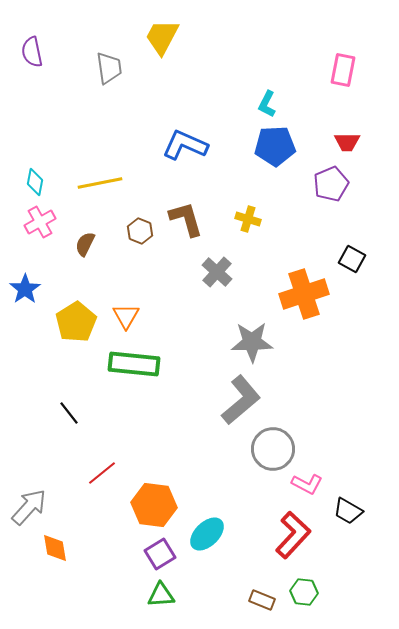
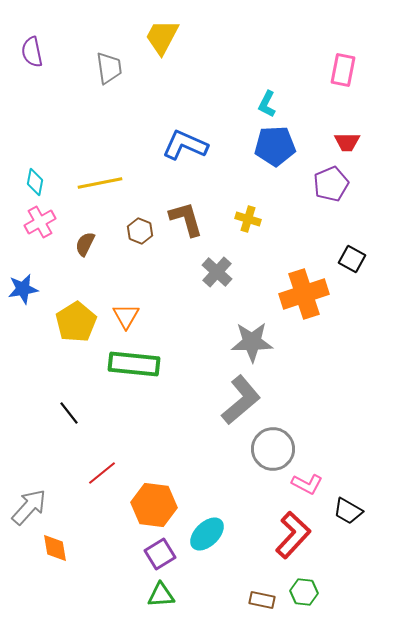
blue star: moved 2 px left; rotated 24 degrees clockwise
brown rectangle: rotated 10 degrees counterclockwise
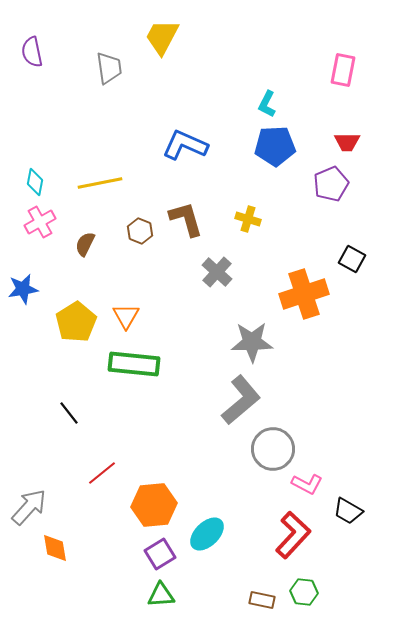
orange hexagon: rotated 12 degrees counterclockwise
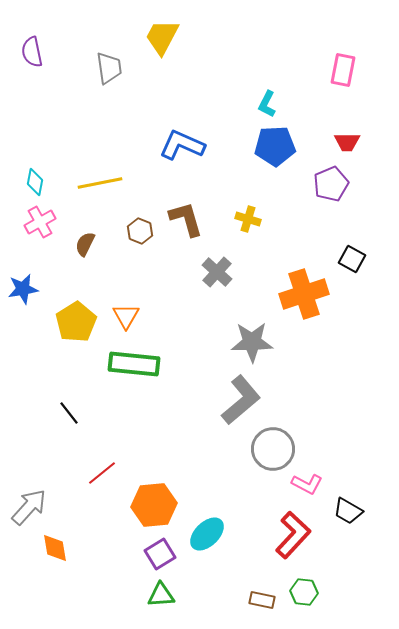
blue L-shape: moved 3 px left
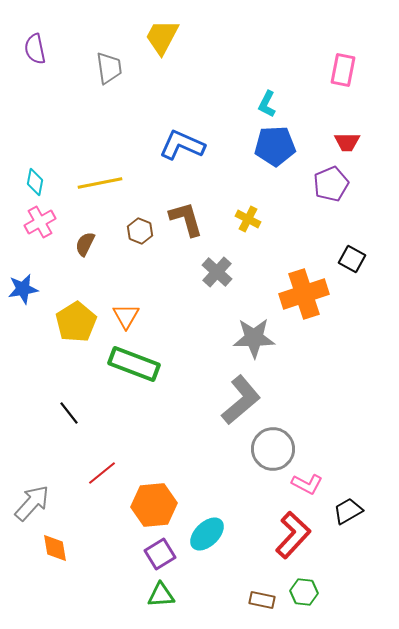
purple semicircle: moved 3 px right, 3 px up
yellow cross: rotated 10 degrees clockwise
gray star: moved 2 px right, 4 px up
green rectangle: rotated 15 degrees clockwise
gray arrow: moved 3 px right, 4 px up
black trapezoid: rotated 120 degrees clockwise
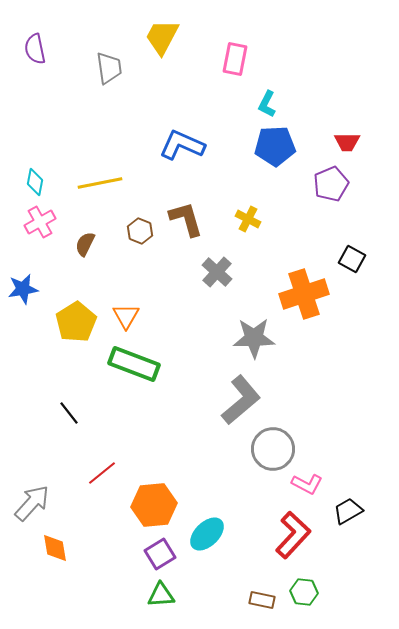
pink rectangle: moved 108 px left, 11 px up
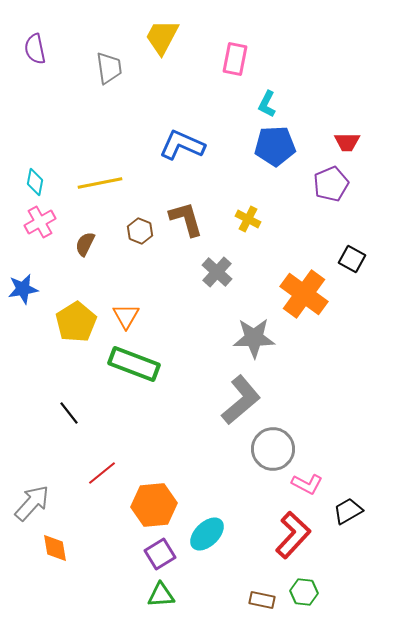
orange cross: rotated 36 degrees counterclockwise
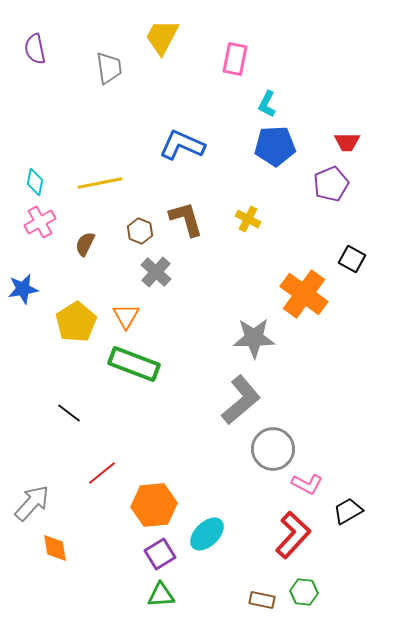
gray cross: moved 61 px left
black line: rotated 15 degrees counterclockwise
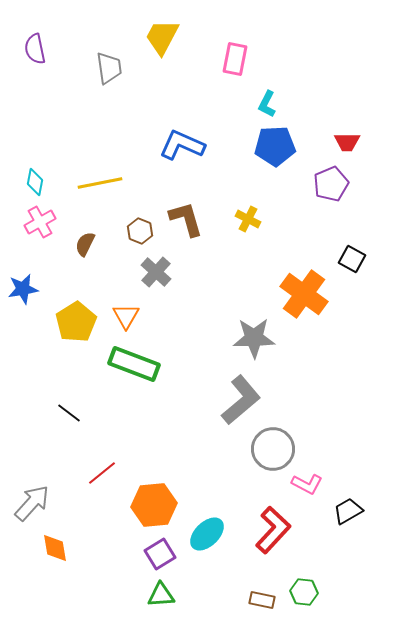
red L-shape: moved 20 px left, 5 px up
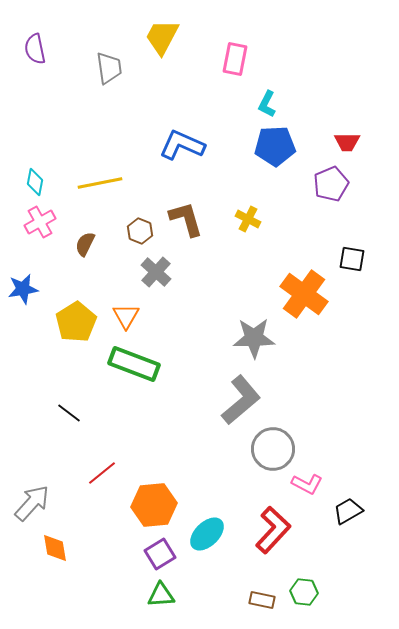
black square: rotated 20 degrees counterclockwise
